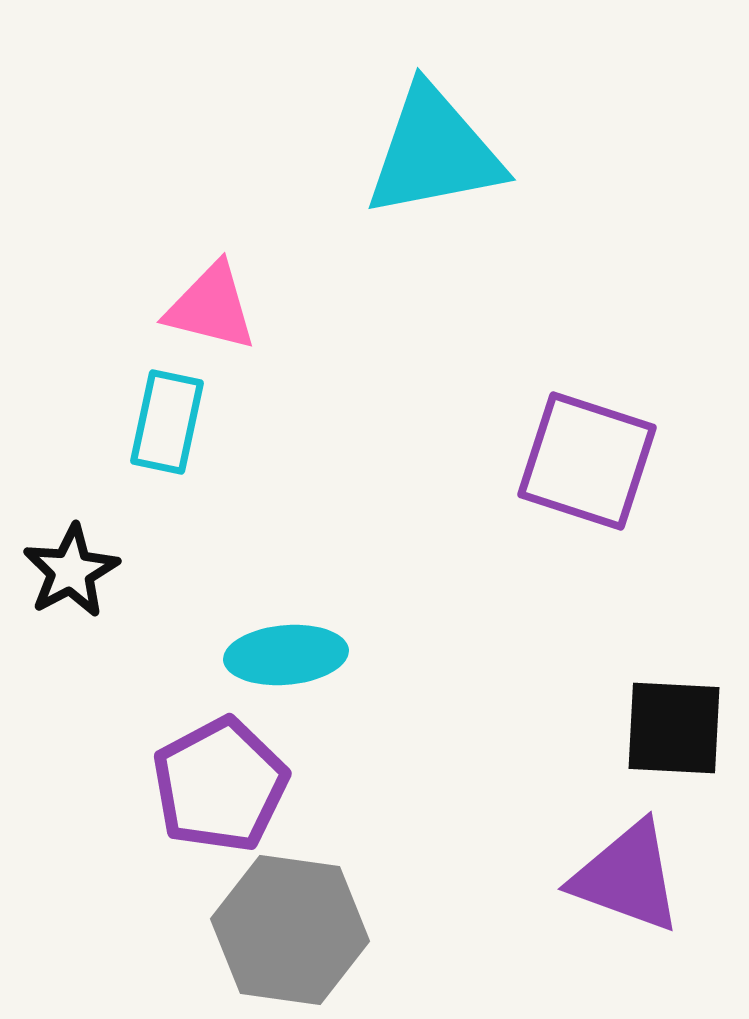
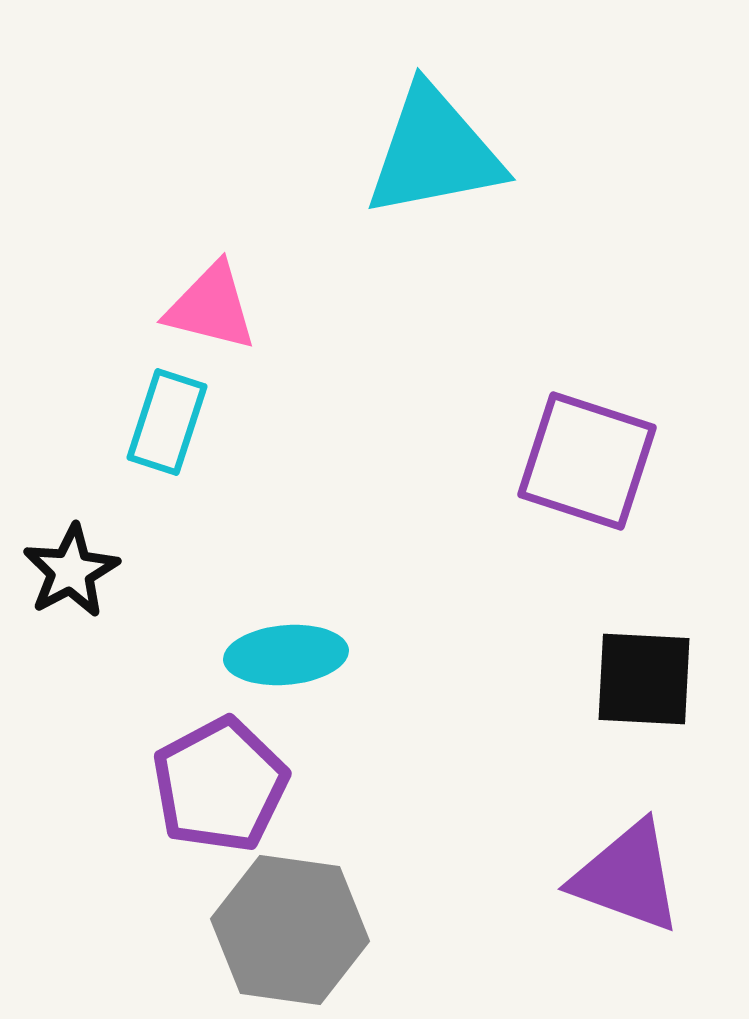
cyan rectangle: rotated 6 degrees clockwise
black square: moved 30 px left, 49 px up
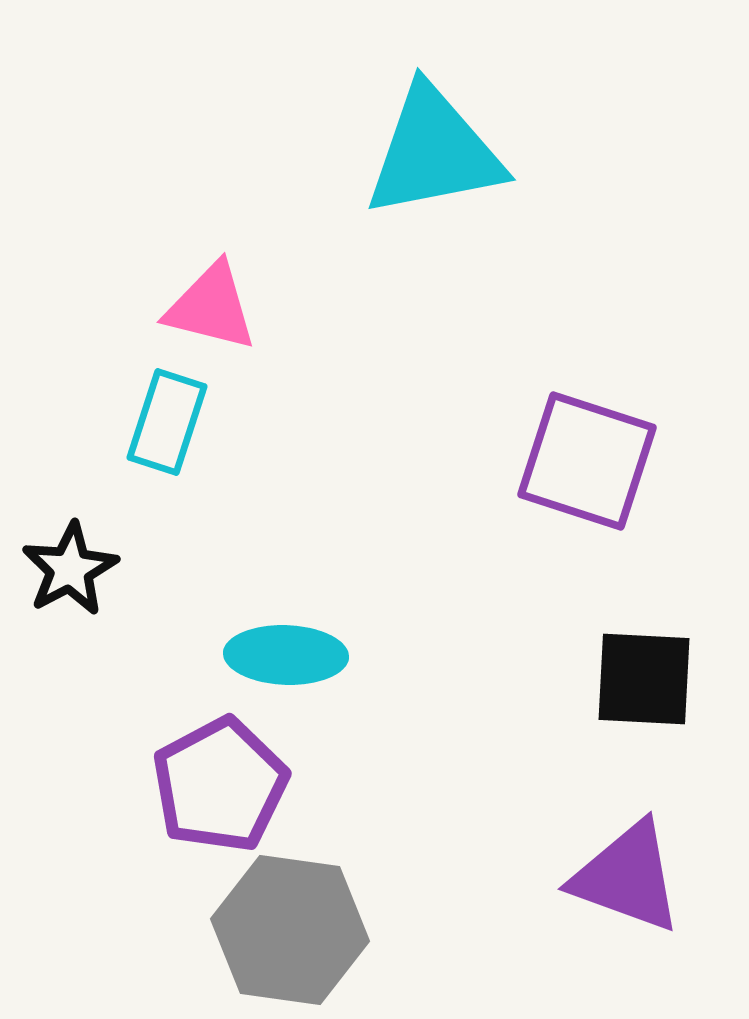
black star: moved 1 px left, 2 px up
cyan ellipse: rotated 7 degrees clockwise
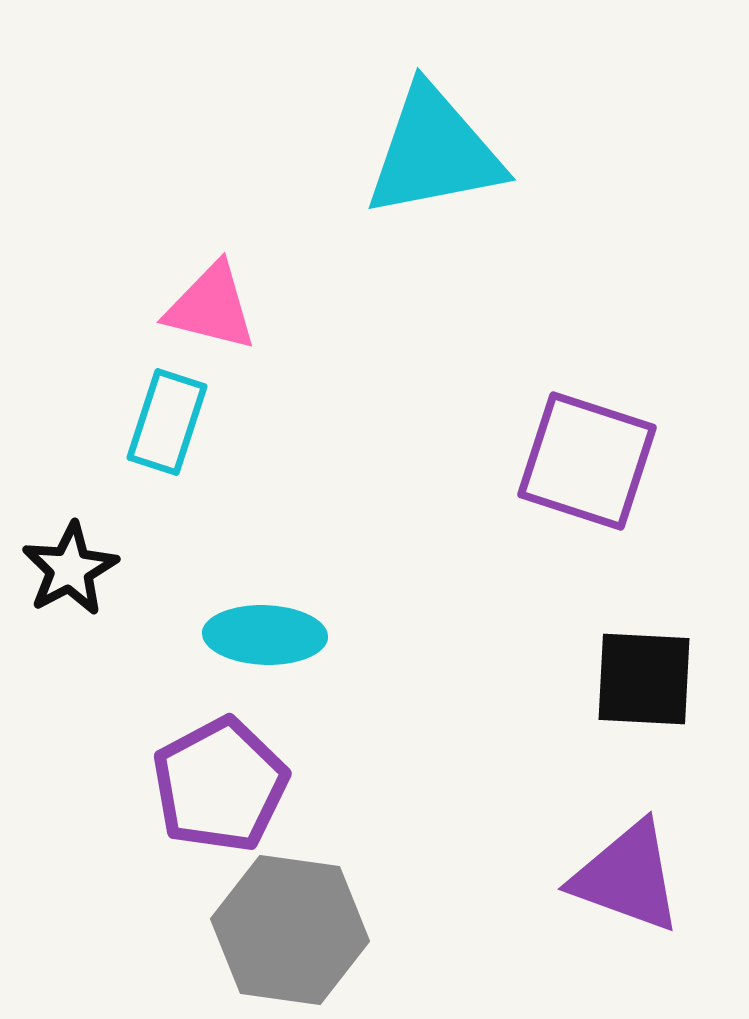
cyan ellipse: moved 21 px left, 20 px up
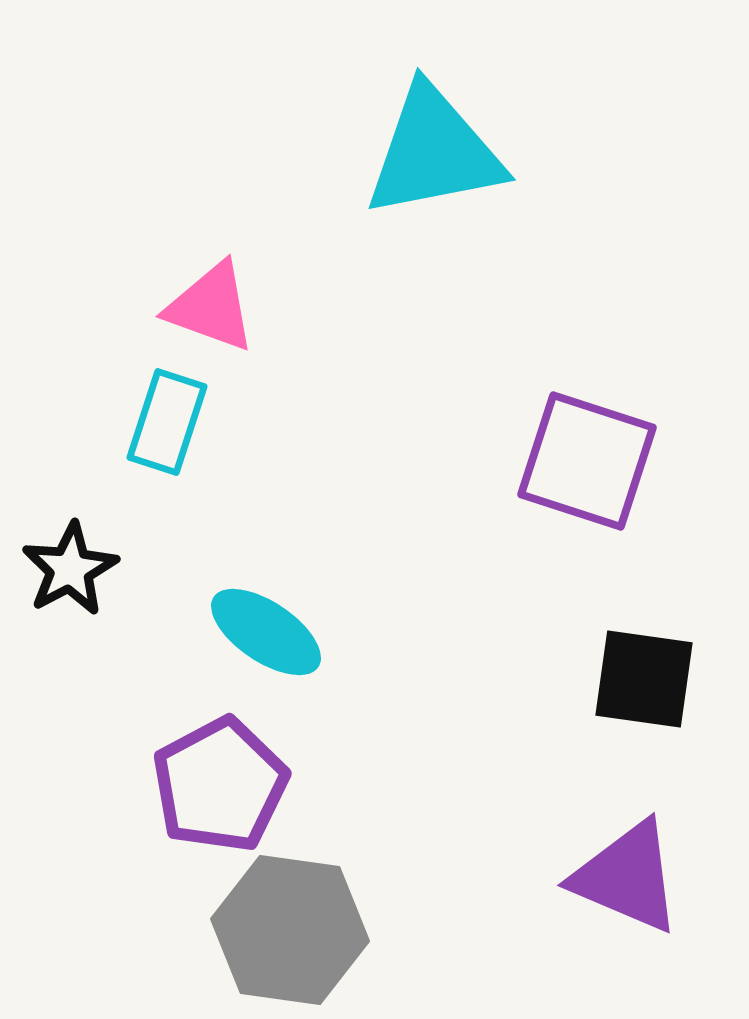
pink triangle: rotated 6 degrees clockwise
cyan ellipse: moved 1 px right, 3 px up; rotated 32 degrees clockwise
black square: rotated 5 degrees clockwise
purple triangle: rotated 3 degrees clockwise
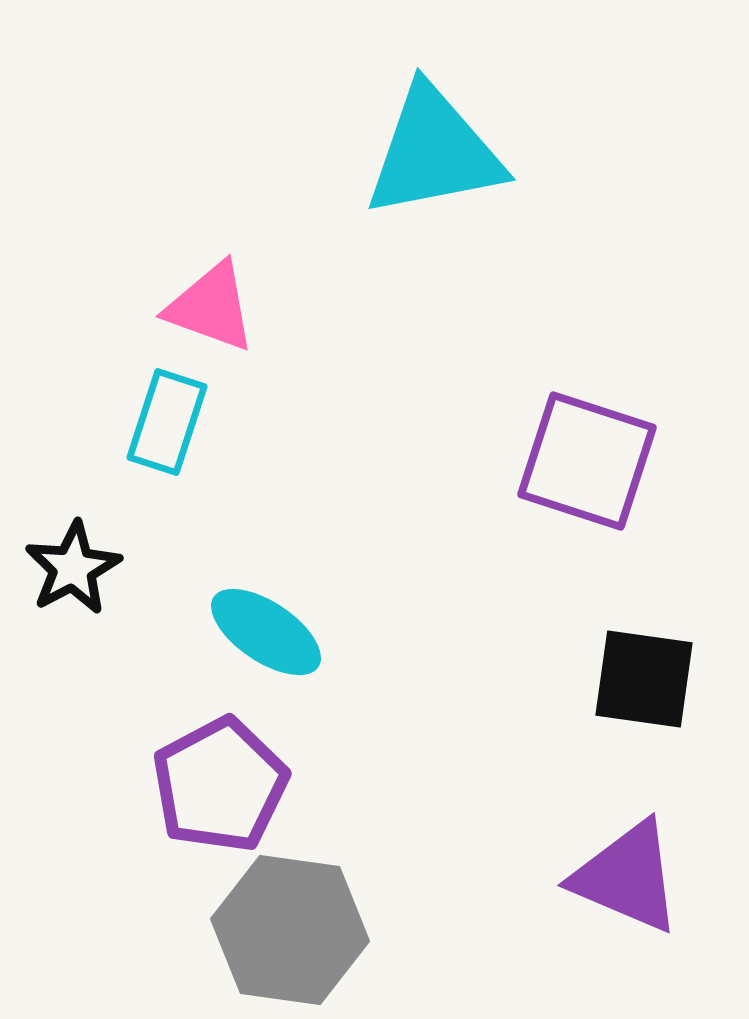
black star: moved 3 px right, 1 px up
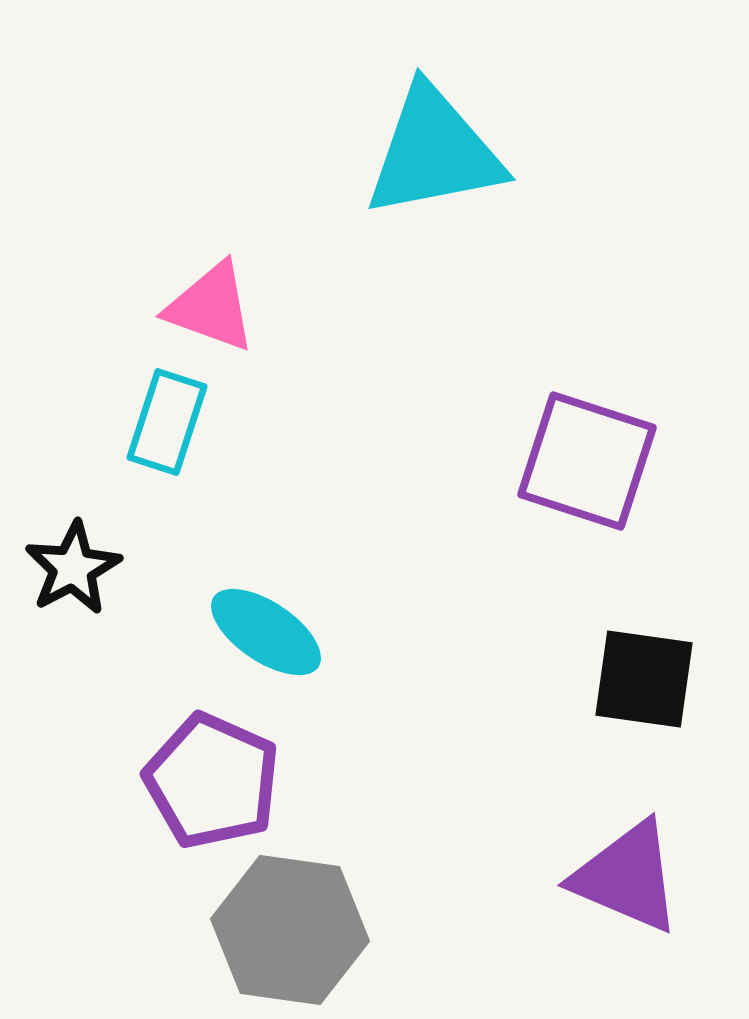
purple pentagon: moved 8 px left, 4 px up; rotated 20 degrees counterclockwise
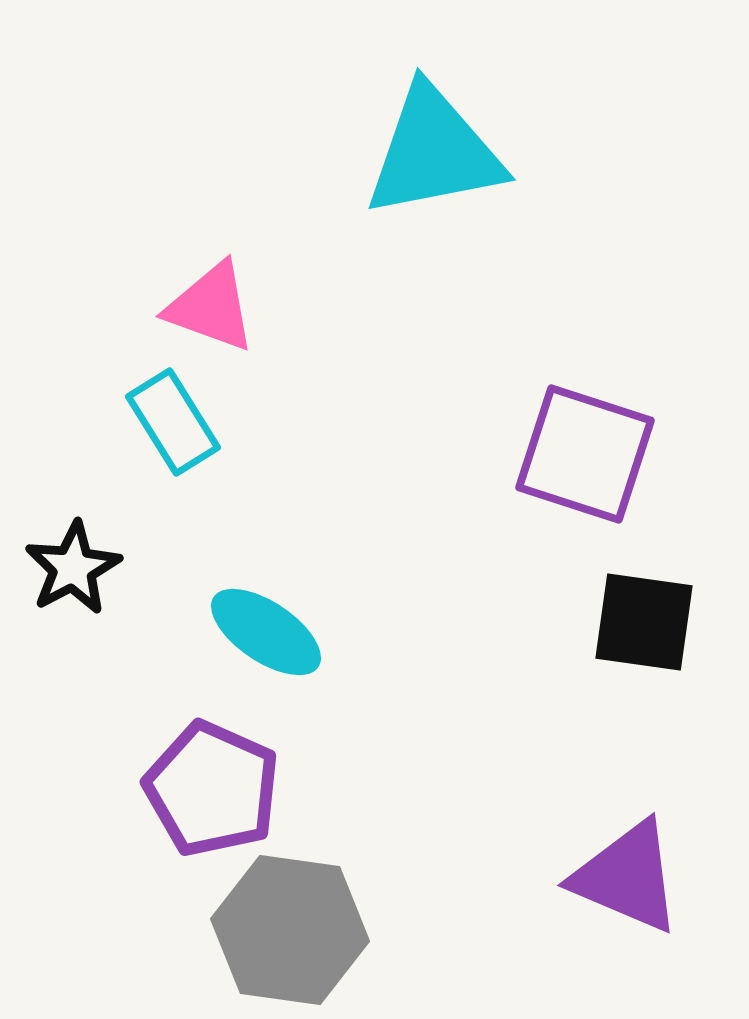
cyan rectangle: moved 6 px right; rotated 50 degrees counterclockwise
purple square: moved 2 px left, 7 px up
black square: moved 57 px up
purple pentagon: moved 8 px down
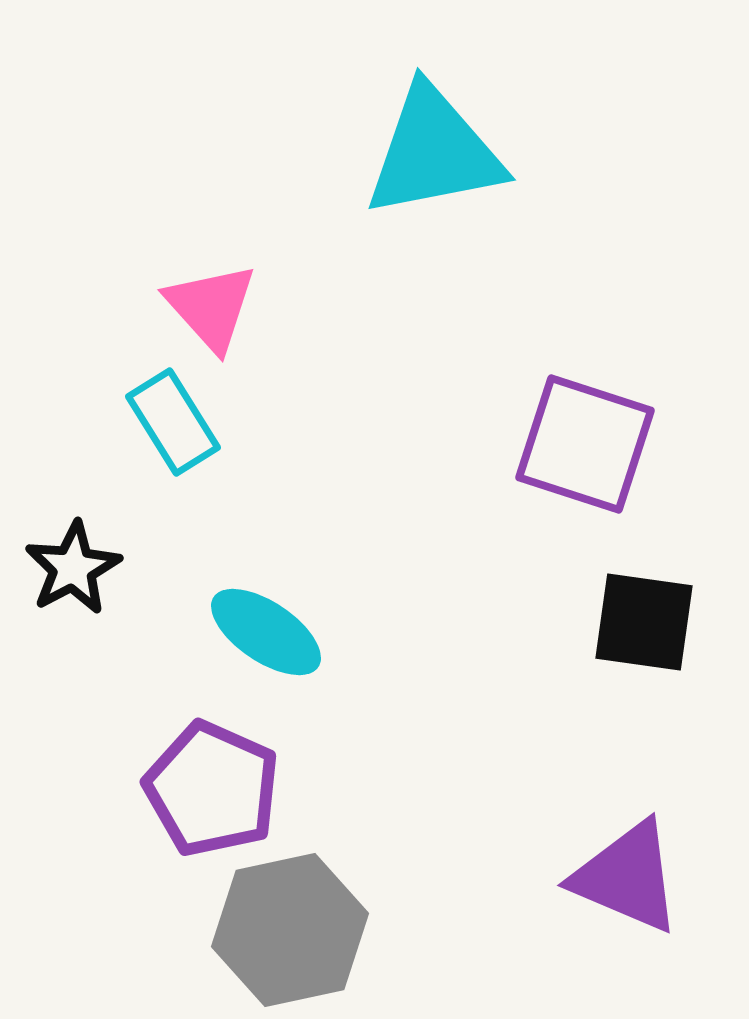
pink triangle: rotated 28 degrees clockwise
purple square: moved 10 px up
gray hexagon: rotated 20 degrees counterclockwise
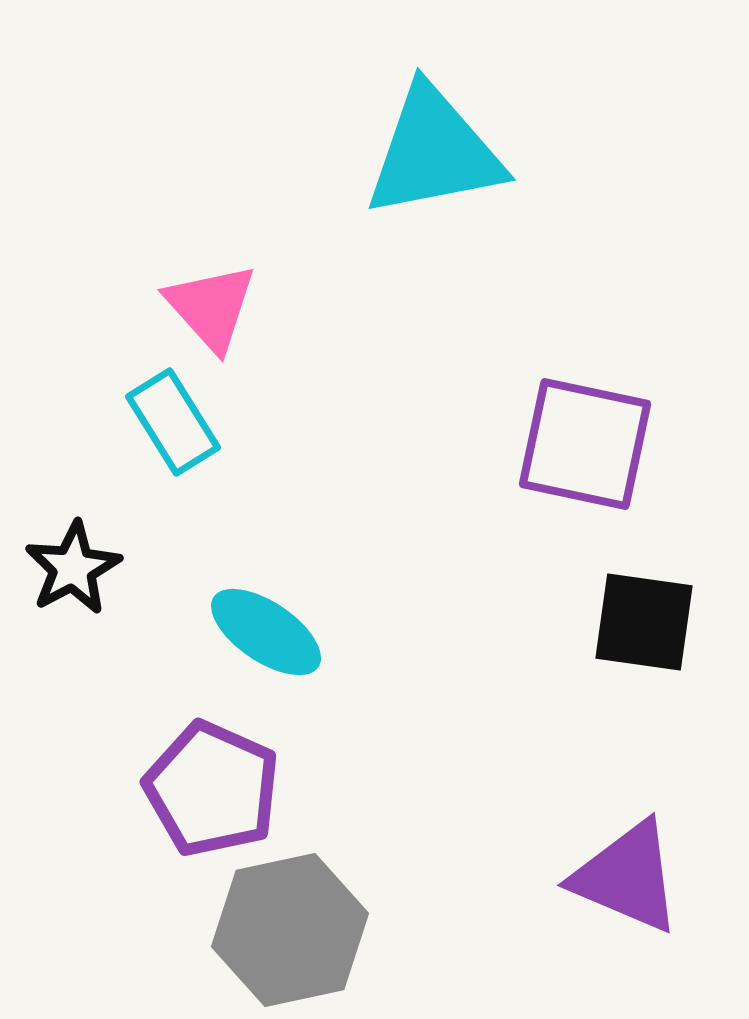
purple square: rotated 6 degrees counterclockwise
